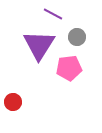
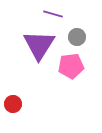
purple line: rotated 12 degrees counterclockwise
pink pentagon: moved 2 px right, 2 px up
red circle: moved 2 px down
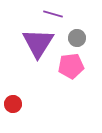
gray circle: moved 1 px down
purple triangle: moved 1 px left, 2 px up
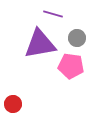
purple triangle: moved 2 px right, 1 px down; rotated 48 degrees clockwise
pink pentagon: rotated 15 degrees clockwise
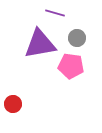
purple line: moved 2 px right, 1 px up
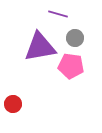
purple line: moved 3 px right, 1 px down
gray circle: moved 2 px left
purple triangle: moved 3 px down
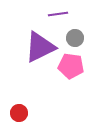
purple line: rotated 24 degrees counterclockwise
purple triangle: rotated 16 degrees counterclockwise
red circle: moved 6 px right, 9 px down
